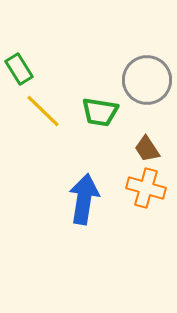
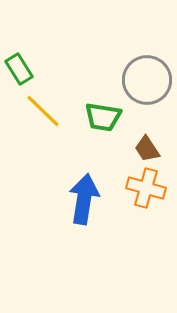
green trapezoid: moved 3 px right, 5 px down
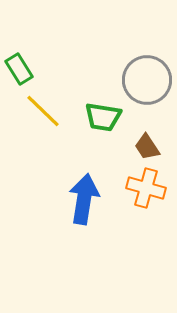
brown trapezoid: moved 2 px up
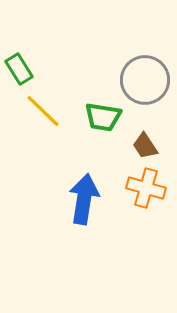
gray circle: moved 2 px left
brown trapezoid: moved 2 px left, 1 px up
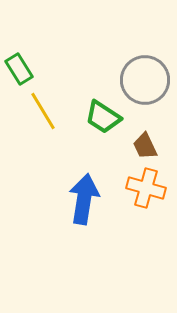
yellow line: rotated 15 degrees clockwise
green trapezoid: rotated 24 degrees clockwise
brown trapezoid: rotated 8 degrees clockwise
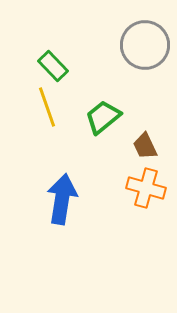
green rectangle: moved 34 px right, 3 px up; rotated 12 degrees counterclockwise
gray circle: moved 35 px up
yellow line: moved 4 px right, 4 px up; rotated 12 degrees clockwise
green trapezoid: rotated 108 degrees clockwise
blue arrow: moved 22 px left
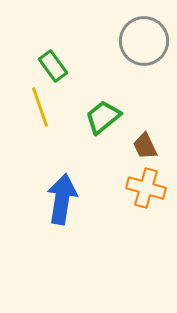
gray circle: moved 1 px left, 4 px up
green rectangle: rotated 8 degrees clockwise
yellow line: moved 7 px left
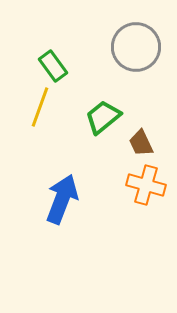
gray circle: moved 8 px left, 6 px down
yellow line: rotated 39 degrees clockwise
brown trapezoid: moved 4 px left, 3 px up
orange cross: moved 3 px up
blue arrow: rotated 12 degrees clockwise
